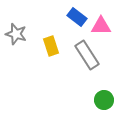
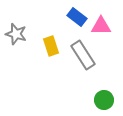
gray rectangle: moved 4 px left
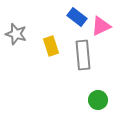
pink triangle: rotated 25 degrees counterclockwise
gray rectangle: rotated 28 degrees clockwise
green circle: moved 6 px left
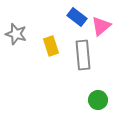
pink triangle: rotated 15 degrees counterclockwise
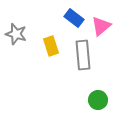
blue rectangle: moved 3 px left, 1 px down
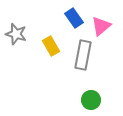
blue rectangle: rotated 18 degrees clockwise
yellow rectangle: rotated 12 degrees counterclockwise
gray rectangle: rotated 16 degrees clockwise
green circle: moved 7 px left
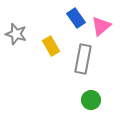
blue rectangle: moved 2 px right
gray rectangle: moved 4 px down
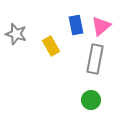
blue rectangle: moved 7 px down; rotated 24 degrees clockwise
gray rectangle: moved 12 px right
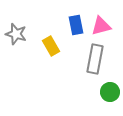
pink triangle: rotated 25 degrees clockwise
green circle: moved 19 px right, 8 px up
